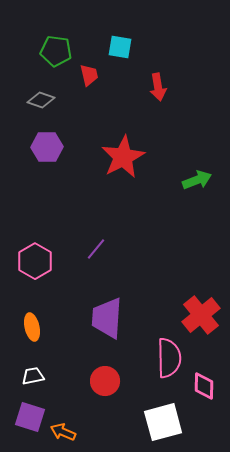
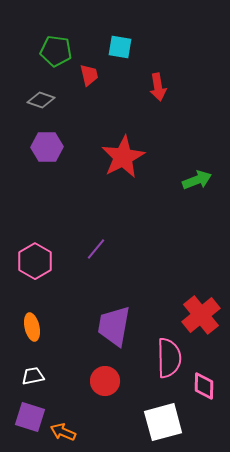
purple trapezoid: moved 7 px right, 8 px down; rotated 6 degrees clockwise
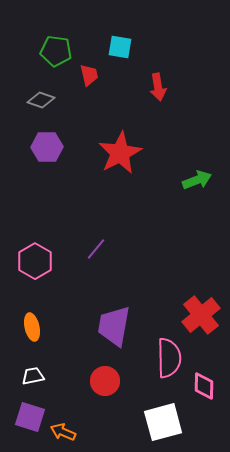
red star: moved 3 px left, 4 px up
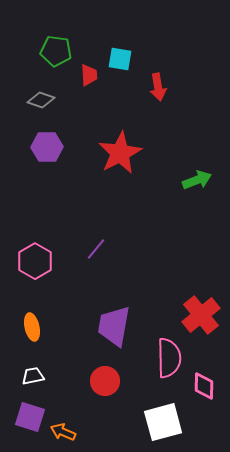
cyan square: moved 12 px down
red trapezoid: rotated 10 degrees clockwise
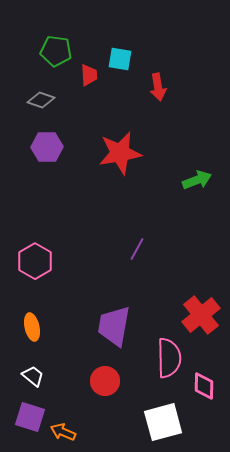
red star: rotated 18 degrees clockwise
purple line: moved 41 px right; rotated 10 degrees counterclockwise
white trapezoid: rotated 50 degrees clockwise
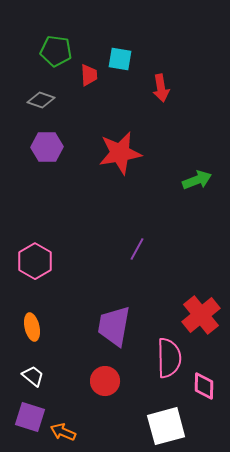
red arrow: moved 3 px right, 1 px down
white square: moved 3 px right, 4 px down
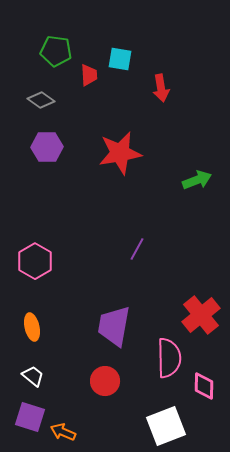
gray diamond: rotated 16 degrees clockwise
white square: rotated 6 degrees counterclockwise
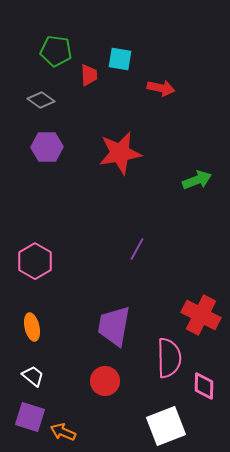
red arrow: rotated 68 degrees counterclockwise
red cross: rotated 24 degrees counterclockwise
